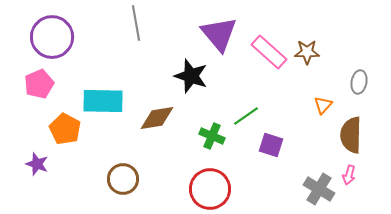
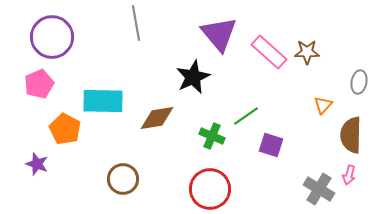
black star: moved 2 px right, 1 px down; rotated 28 degrees clockwise
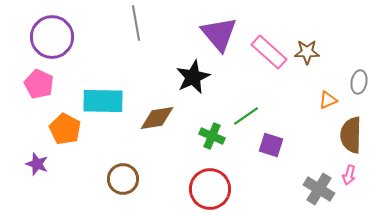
pink pentagon: rotated 24 degrees counterclockwise
orange triangle: moved 5 px right, 5 px up; rotated 24 degrees clockwise
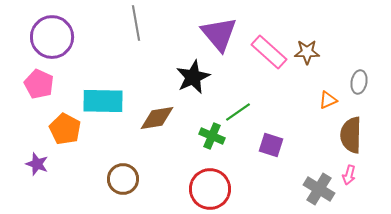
green line: moved 8 px left, 4 px up
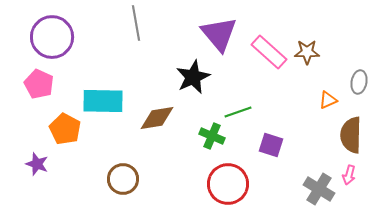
green line: rotated 16 degrees clockwise
red circle: moved 18 px right, 5 px up
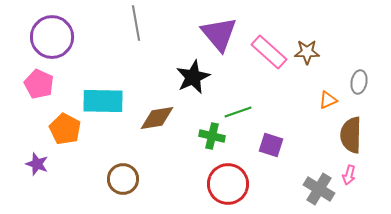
green cross: rotated 10 degrees counterclockwise
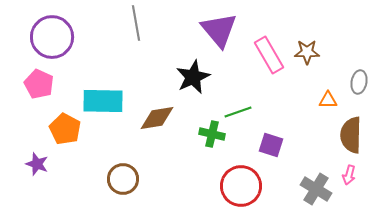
purple triangle: moved 4 px up
pink rectangle: moved 3 px down; rotated 18 degrees clockwise
orange triangle: rotated 24 degrees clockwise
green cross: moved 2 px up
red circle: moved 13 px right, 2 px down
gray cross: moved 3 px left
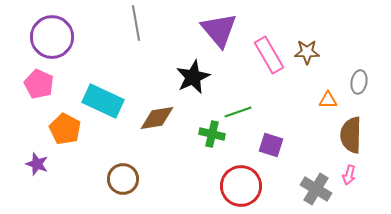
cyan rectangle: rotated 24 degrees clockwise
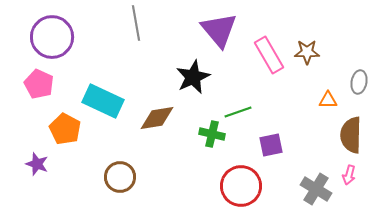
purple square: rotated 30 degrees counterclockwise
brown circle: moved 3 px left, 2 px up
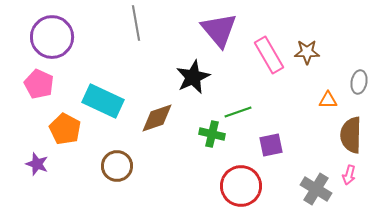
brown diamond: rotated 9 degrees counterclockwise
brown circle: moved 3 px left, 11 px up
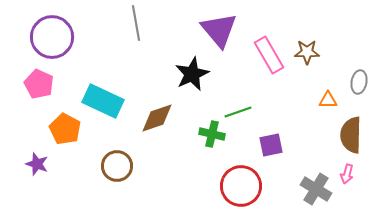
black star: moved 1 px left, 3 px up
pink arrow: moved 2 px left, 1 px up
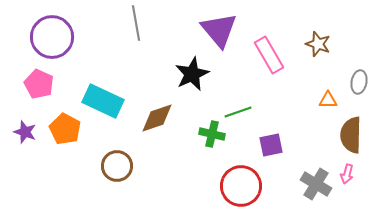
brown star: moved 11 px right, 8 px up; rotated 20 degrees clockwise
purple star: moved 12 px left, 32 px up
gray cross: moved 5 px up
